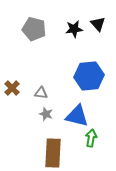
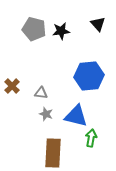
black star: moved 13 px left, 2 px down
brown cross: moved 2 px up
blue triangle: moved 1 px left
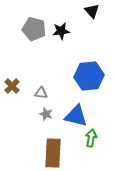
black triangle: moved 6 px left, 13 px up
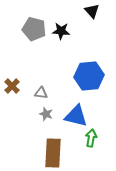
black star: rotated 12 degrees clockwise
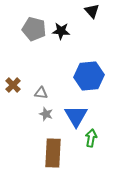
brown cross: moved 1 px right, 1 px up
blue triangle: rotated 45 degrees clockwise
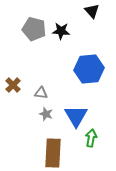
blue hexagon: moved 7 px up
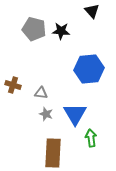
brown cross: rotated 28 degrees counterclockwise
blue triangle: moved 1 px left, 2 px up
green arrow: rotated 18 degrees counterclockwise
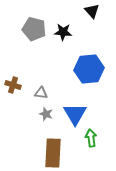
black star: moved 2 px right, 1 px down
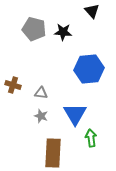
gray star: moved 5 px left, 2 px down
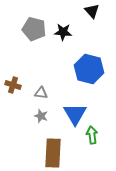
blue hexagon: rotated 20 degrees clockwise
green arrow: moved 1 px right, 3 px up
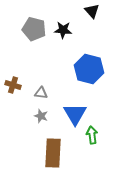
black star: moved 2 px up
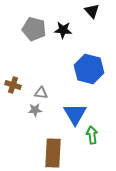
gray star: moved 6 px left, 6 px up; rotated 24 degrees counterclockwise
